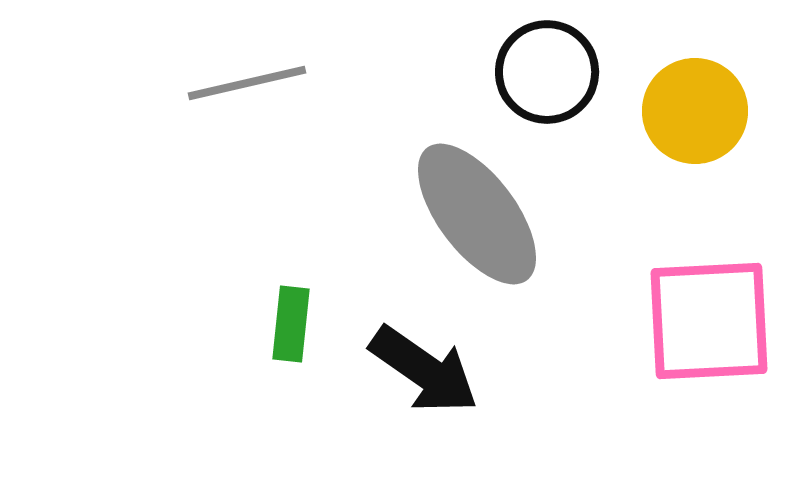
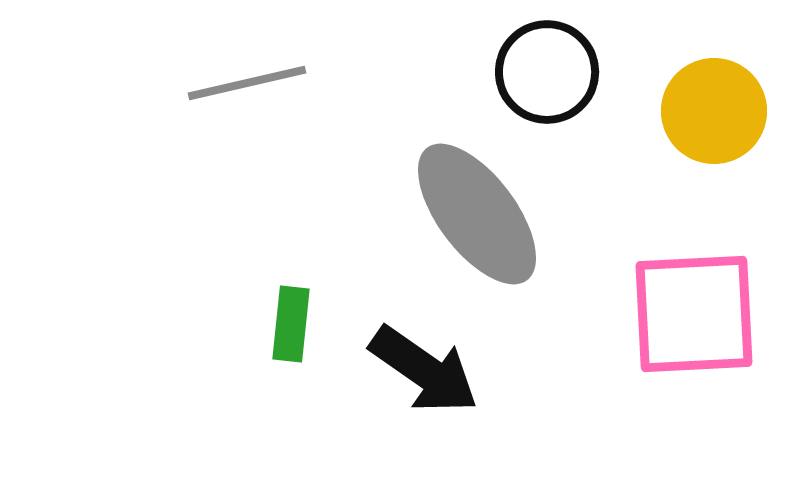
yellow circle: moved 19 px right
pink square: moved 15 px left, 7 px up
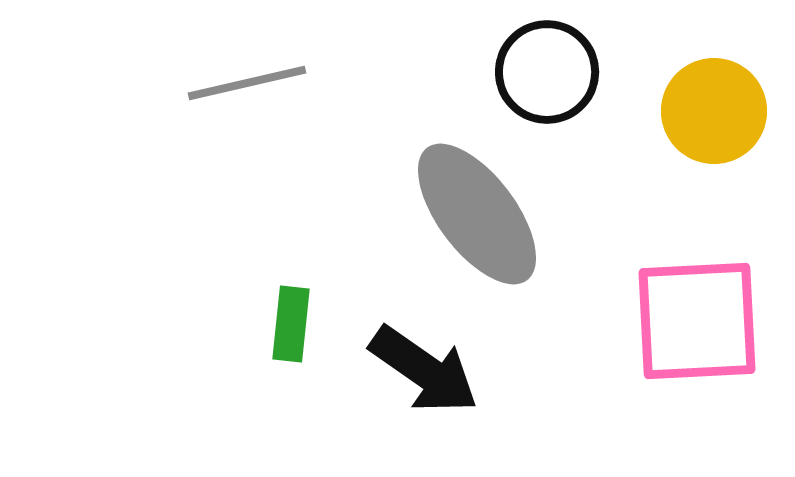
pink square: moved 3 px right, 7 px down
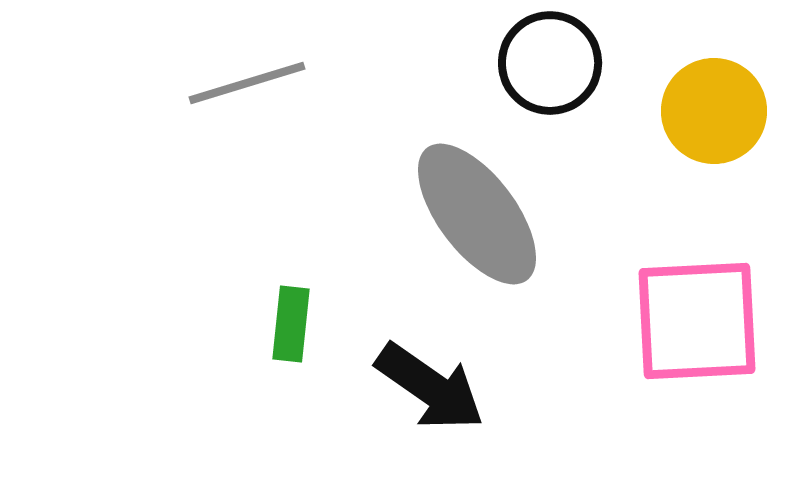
black circle: moved 3 px right, 9 px up
gray line: rotated 4 degrees counterclockwise
black arrow: moved 6 px right, 17 px down
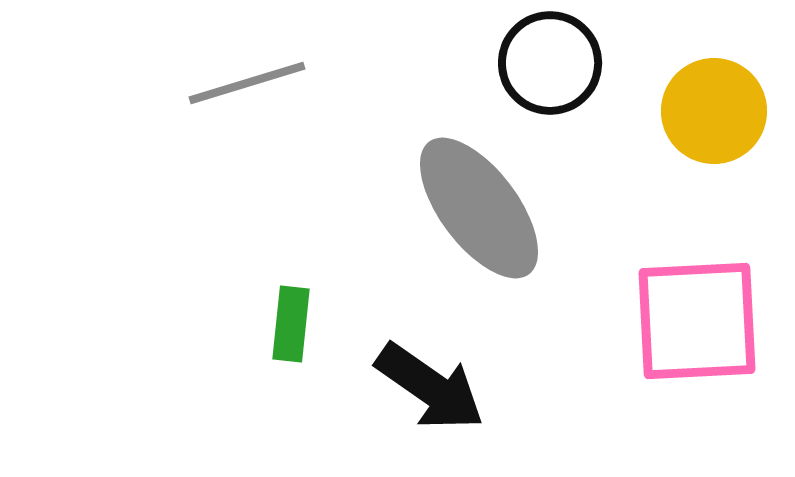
gray ellipse: moved 2 px right, 6 px up
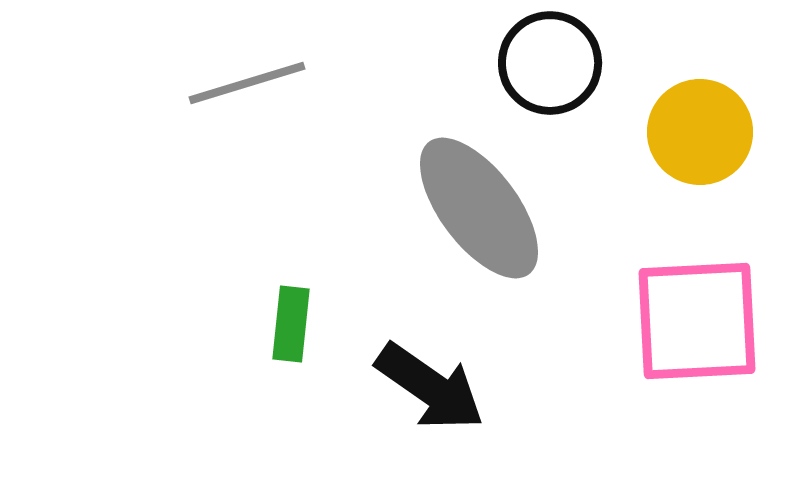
yellow circle: moved 14 px left, 21 px down
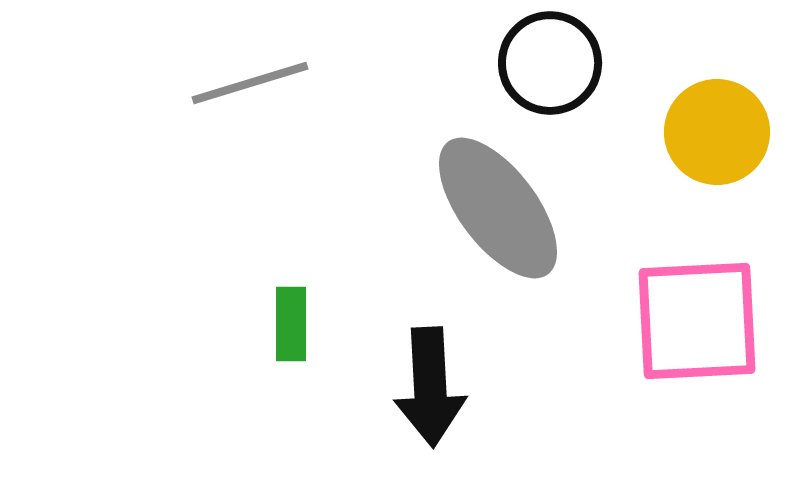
gray line: moved 3 px right
yellow circle: moved 17 px right
gray ellipse: moved 19 px right
green rectangle: rotated 6 degrees counterclockwise
black arrow: rotated 52 degrees clockwise
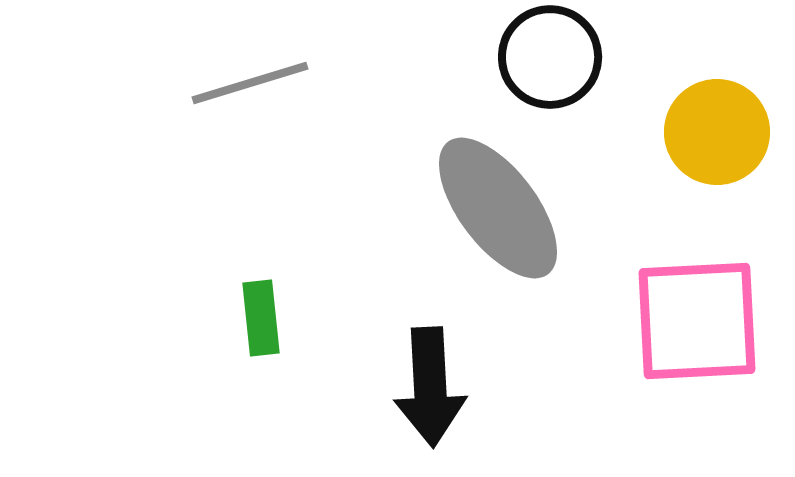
black circle: moved 6 px up
green rectangle: moved 30 px left, 6 px up; rotated 6 degrees counterclockwise
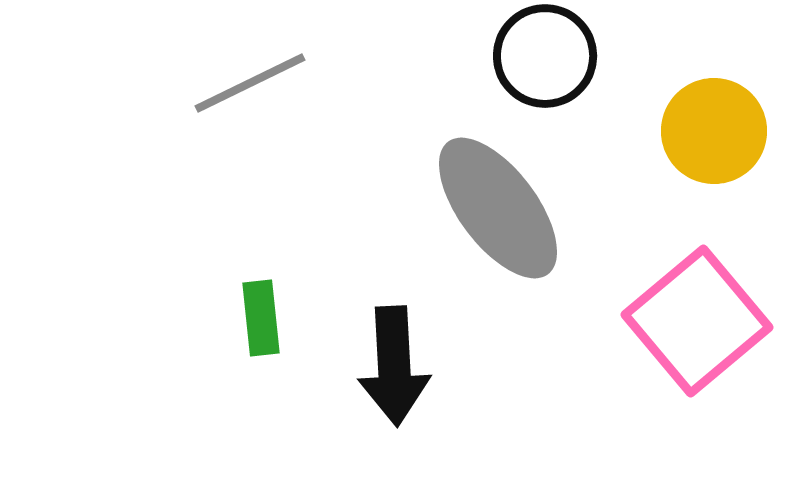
black circle: moved 5 px left, 1 px up
gray line: rotated 9 degrees counterclockwise
yellow circle: moved 3 px left, 1 px up
pink square: rotated 37 degrees counterclockwise
black arrow: moved 36 px left, 21 px up
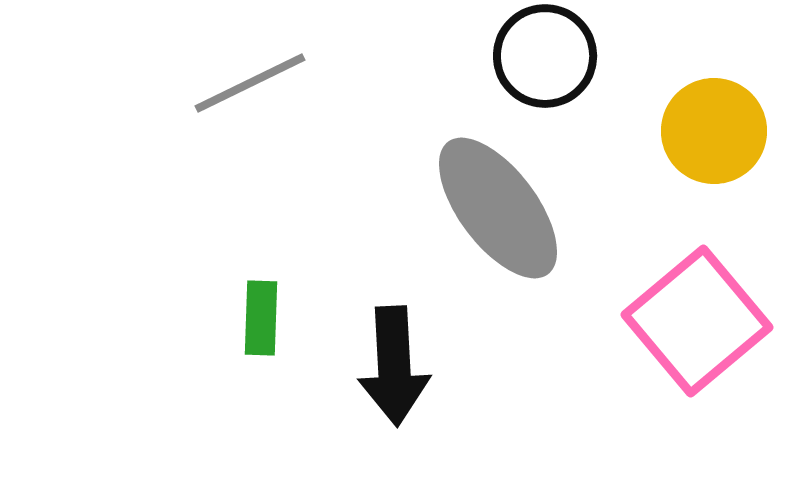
green rectangle: rotated 8 degrees clockwise
